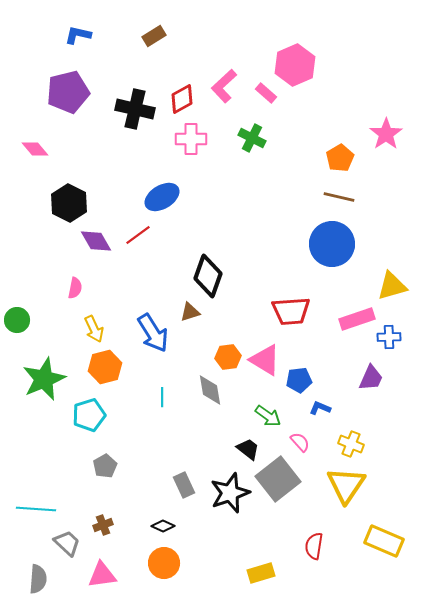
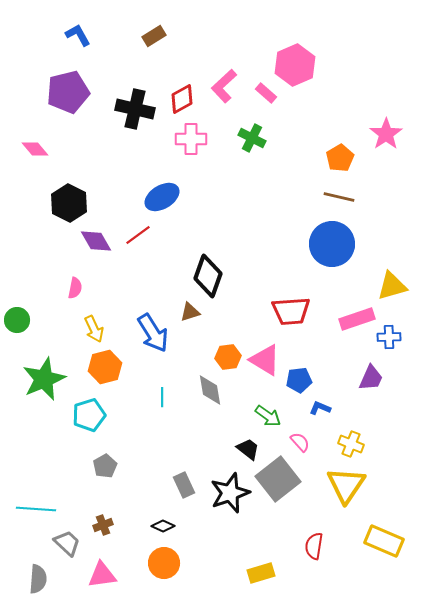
blue L-shape at (78, 35): rotated 48 degrees clockwise
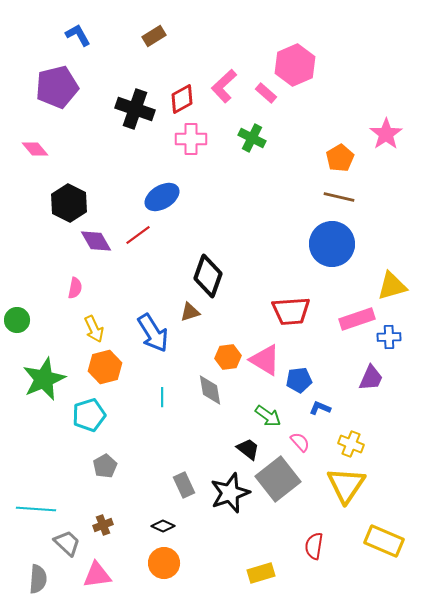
purple pentagon at (68, 92): moved 11 px left, 5 px up
black cross at (135, 109): rotated 6 degrees clockwise
pink triangle at (102, 575): moved 5 px left
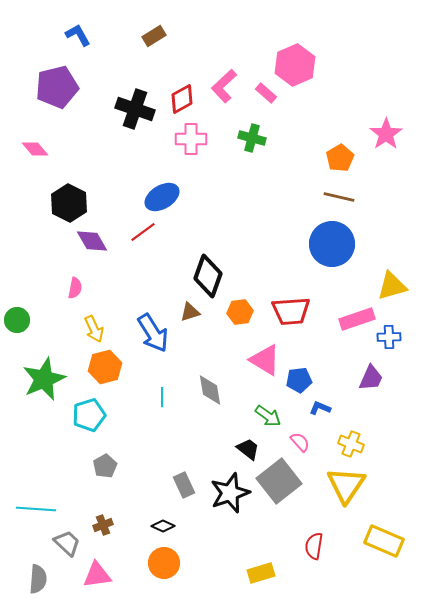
green cross at (252, 138): rotated 12 degrees counterclockwise
red line at (138, 235): moved 5 px right, 3 px up
purple diamond at (96, 241): moved 4 px left
orange hexagon at (228, 357): moved 12 px right, 45 px up
gray square at (278, 479): moved 1 px right, 2 px down
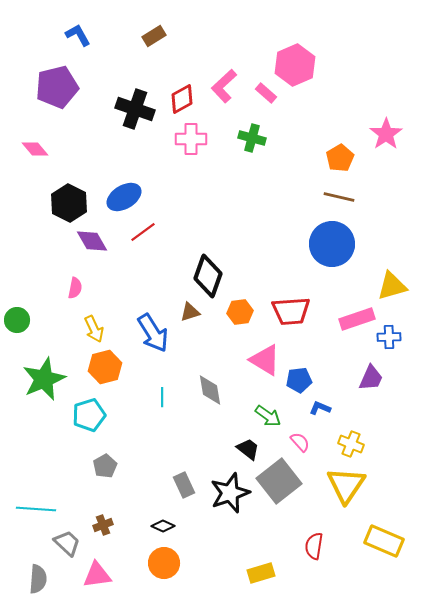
blue ellipse at (162, 197): moved 38 px left
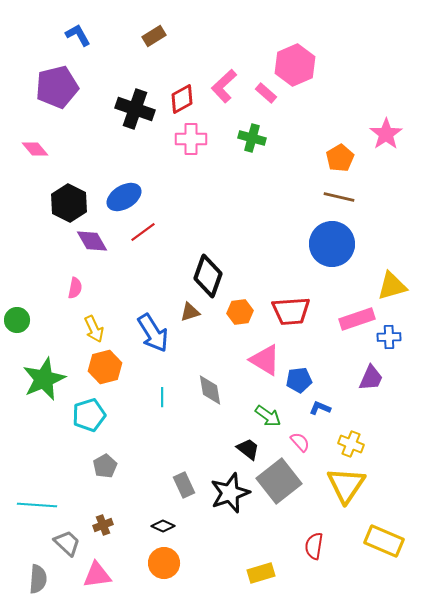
cyan line at (36, 509): moved 1 px right, 4 px up
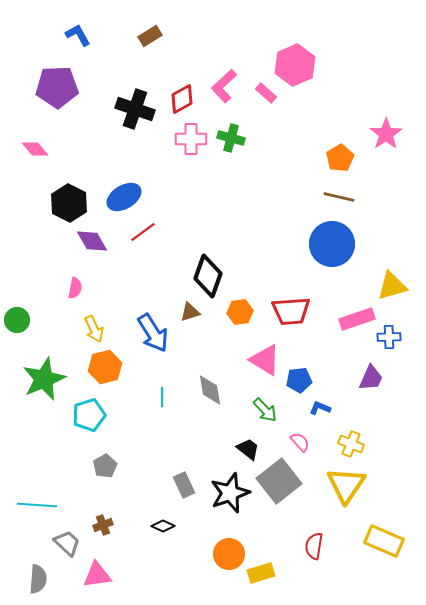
brown rectangle at (154, 36): moved 4 px left
purple pentagon at (57, 87): rotated 12 degrees clockwise
green cross at (252, 138): moved 21 px left
green arrow at (268, 416): moved 3 px left, 6 px up; rotated 12 degrees clockwise
orange circle at (164, 563): moved 65 px right, 9 px up
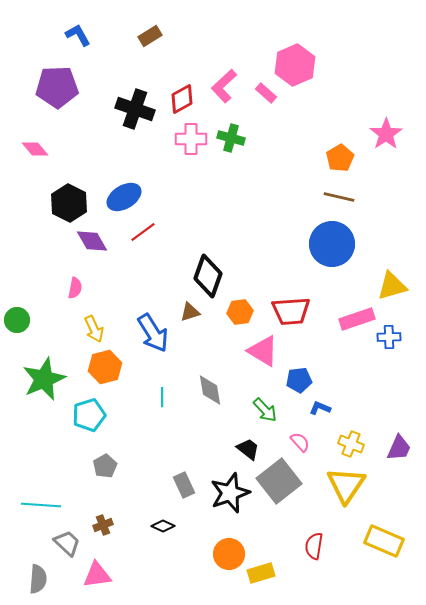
pink triangle at (265, 360): moved 2 px left, 9 px up
purple trapezoid at (371, 378): moved 28 px right, 70 px down
cyan line at (37, 505): moved 4 px right
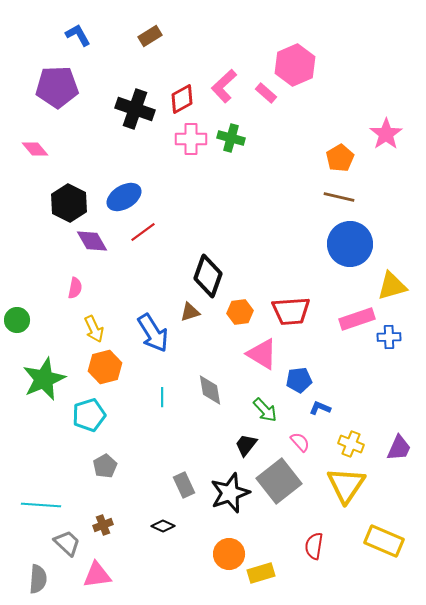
blue circle at (332, 244): moved 18 px right
pink triangle at (263, 351): moved 1 px left, 3 px down
black trapezoid at (248, 449): moved 2 px left, 4 px up; rotated 90 degrees counterclockwise
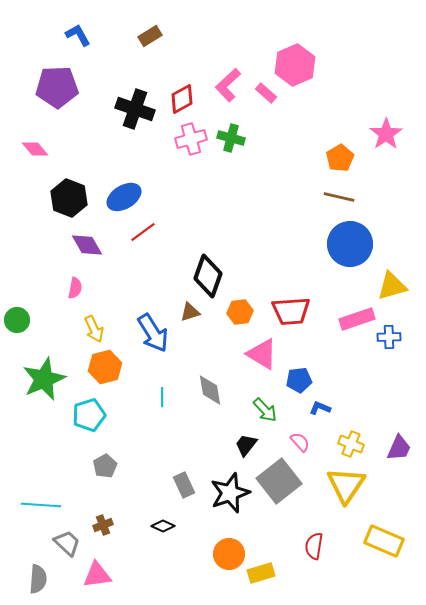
pink L-shape at (224, 86): moved 4 px right, 1 px up
pink cross at (191, 139): rotated 16 degrees counterclockwise
black hexagon at (69, 203): moved 5 px up; rotated 6 degrees counterclockwise
purple diamond at (92, 241): moved 5 px left, 4 px down
